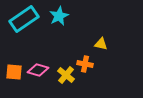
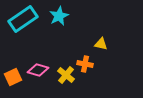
cyan rectangle: moved 1 px left
orange square: moved 1 px left, 5 px down; rotated 30 degrees counterclockwise
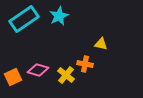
cyan rectangle: moved 1 px right
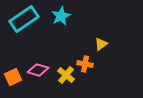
cyan star: moved 2 px right
yellow triangle: rotated 48 degrees counterclockwise
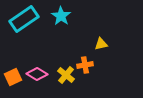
cyan star: rotated 12 degrees counterclockwise
yellow triangle: rotated 24 degrees clockwise
orange cross: moved 1 px down; rotated 21 degrees counterclockwise
pink diamond: moved 1 px left, 4 px down; rotated 15 degrees clockwise
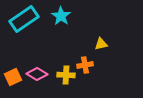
yellow cross: rotated 36 degrees counterclockwise
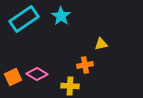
yellow cross: moved 4 px right, 11 px down
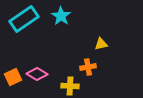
orange cross: moved 3 px right, 2 px down
